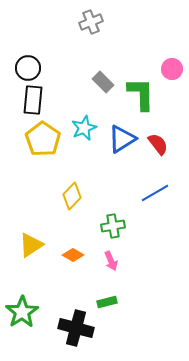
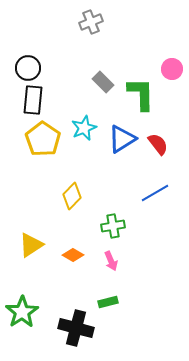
green rectangle: moved 1 px right
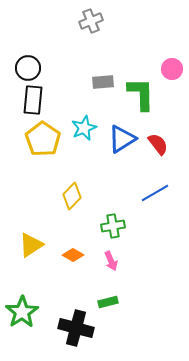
gray cross: moved 1 px up
gray rectangle: rotated 50 degrees counterclockwise
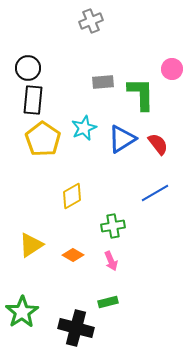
yellow diamond: rotated 16 degrees clockwise
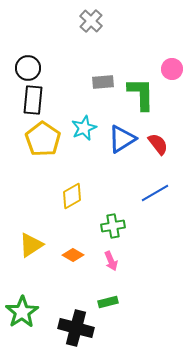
gray cross: rotated 25 degrees counterclockwise
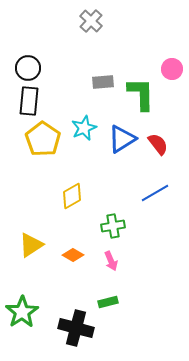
black rectangle: moved 4 px left, 1 px down
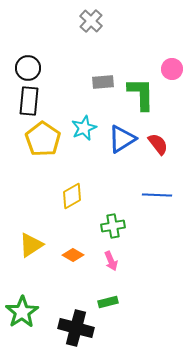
blue line: moved 2 px right, 2 px down; rotated 32 degrees clockwise
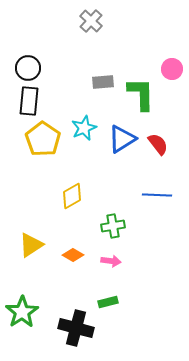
pink arrow: rotated 60 degrees counterclockwise
